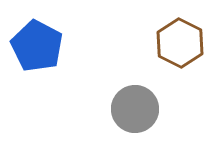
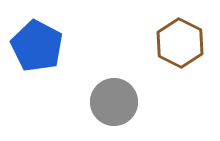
gray circle: moved 21 px left, 7 px up
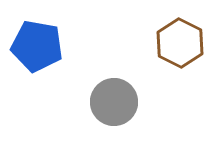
blue pentagon: rotated 18 degrees counterclockwise
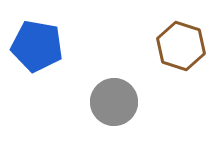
brown hexagon: moved 1 px right, 3 px down; rotated 9 degrees counterclockwise
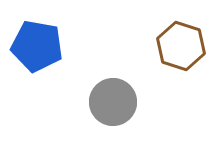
gray circle: moved 1 px left
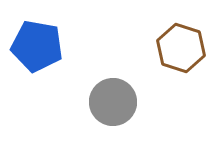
brown hexagon: moved 2 px down
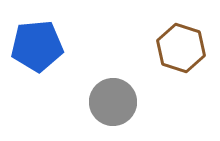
blue pentagon: rotated 15 degrees counterclockwise
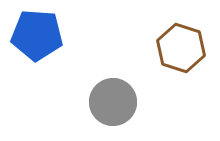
blue pentagon: moved 11 px up; rotated 9 degrees clockwise
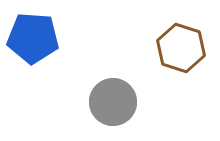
blue pentagon: moved 4 px left, 3 px down
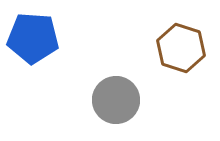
gray circle: moved 3 px right, 2 px up
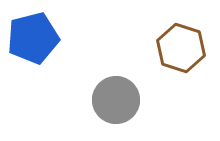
blue pentagon: rotated 18 degrees counterclockwise
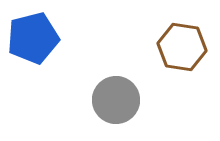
brown hexagon: moved 1 px right, 1 px up; rotated 9 degrees counterclockwise
